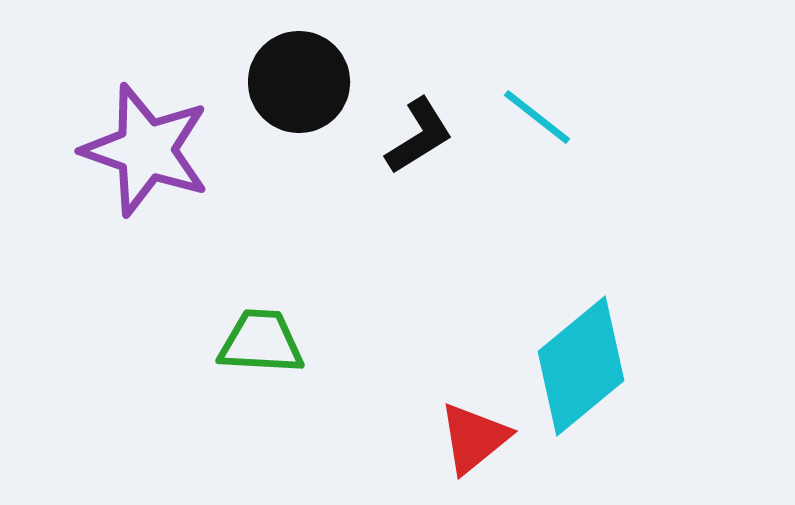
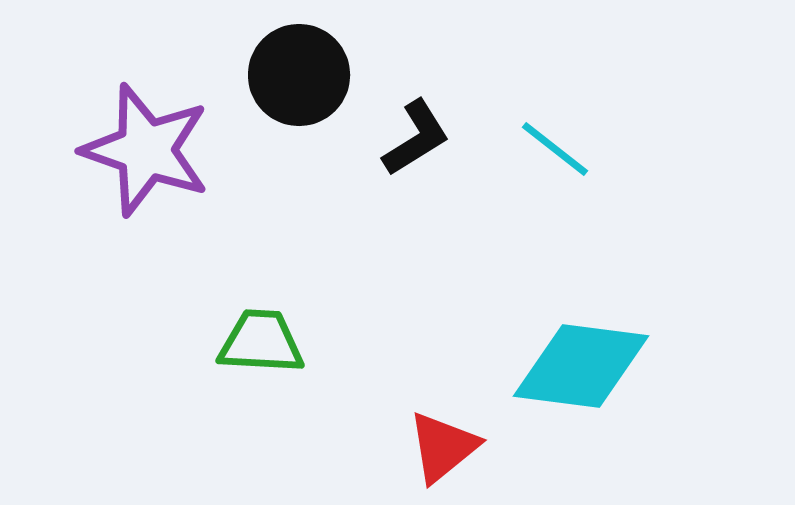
black circle: moved 7 px up
cyan line: moved 18 px right, 32 px down
black L-shape: moved 3 px left, 2 px down
cyan diamond: rotated 47 degrees clockwise
red triangle: moved 31 px left, 9 px down
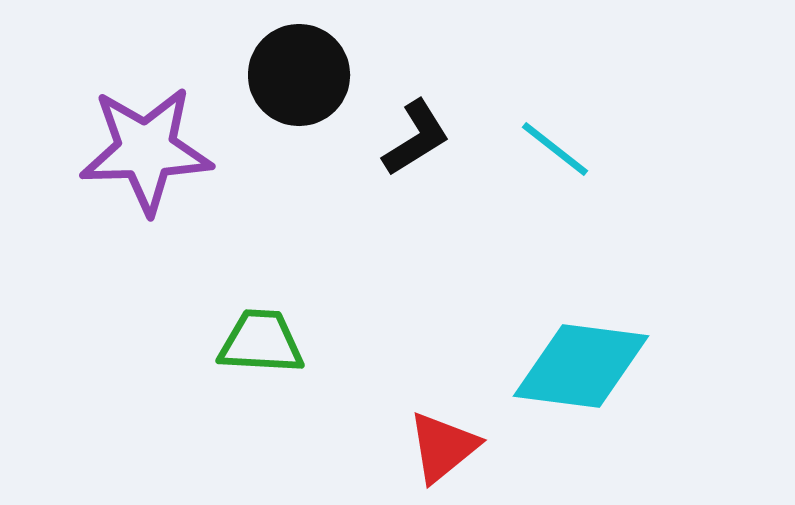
purple star: rotated 21 degrees counterclockwise
